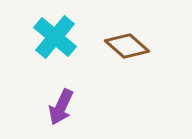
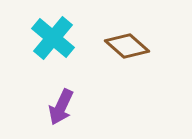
cyan cross: moved 2 px left, 1 px down
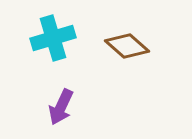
cyan cross: rotated 33 degrees clockwise
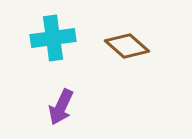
cyan cross: rotated 9 degrees clockwise
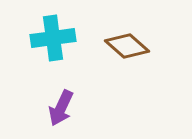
purple arrow: moved 1 px down
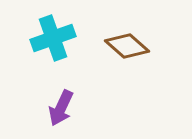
cyan cross: rotated 12 degrees counterclockwise
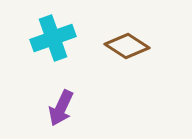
brown diamond: rotated 9 degrees counterclockwise
